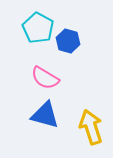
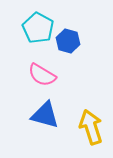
pink semicircle: moved 3 px left, 3 px up
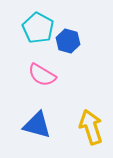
blue triangle: moved 8 px left, 10 px down
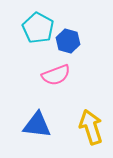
pink semicircle: moved 14 px right; rotated 52 degrees counterclockwise
blue triangle: rotated 8 degrees counterclockwise
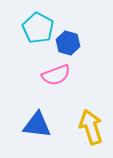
blue hexagon: moved 2 px down
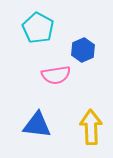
blue hexagon: moved 15 px right, 7 px down; rotated 20 degrees clockwise
pink semicircle: rotated 12 degrees clockwise
yellow arrow: rotated 16 degrees clockwise
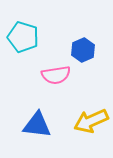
cyan pentagon: moved 15 px left, 9 px down; rotated 12 degrees counterclockwise
yellow arrow: moved 6 px up; rotated 112 degrees counterclockwise
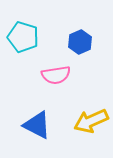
blue hexagon: moved 3 px left, 8 px up
blue triangle: rotated 20 degrees clockwise
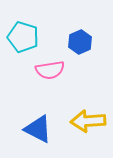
pink semicircle: moved 6 px left, 5 px up
yellow arrow: moved 3 px left; rotated 20 degrees clockwise
blue triangle: moved 1 px right, 4 px down
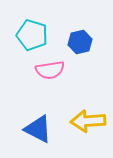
cyan pentagon: moved 9 px right, 2 px up
blue hexagon: rotated 10 degrees clockwise
